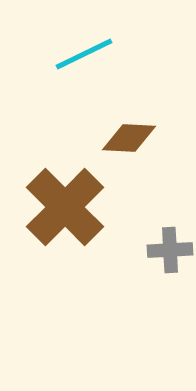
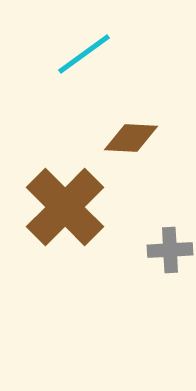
cyan line: rotated 10 degrees counterclockwise
brown diamond: moved 2 px right
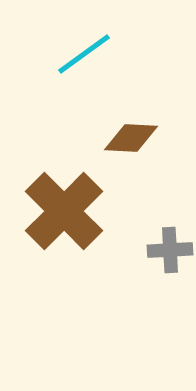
brown cross: moved 1 px left, 4 px down
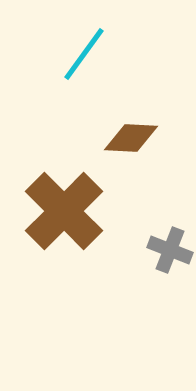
cyan line: rotated 18 degrees counterclockwise
gray cross: rotated 24 degrees clockwise
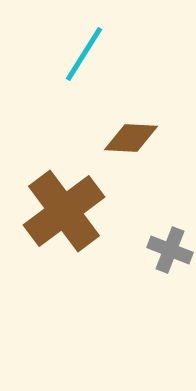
cyan line: rotated 4 degrees counterclockwise
brown cross: rotated 8 degrees clockwise
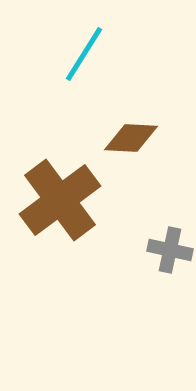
brown cross: moved 4 px left, 11 px up
gray cross: rotated 9 degrees counterclockwise
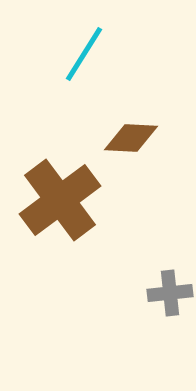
gray cross: moved 43 px down; rotated 18 degrees counterclockwise
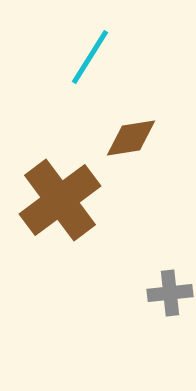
cyan line: moved 6 px right, 3 px down
brown diamond: rotated 12 degrees counterclockwise
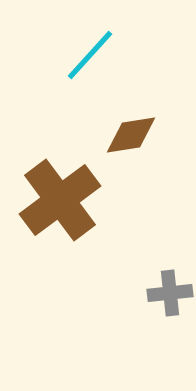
cyan line: moved 2 px up; rotated 10 degrees clockwise
brown diamond: moved 3 px up
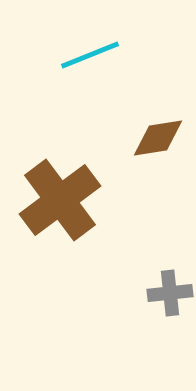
cyan line: rotated 26 degrees clockwise
brown diamond: moved 27 px right, 3 px down
